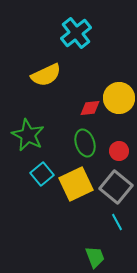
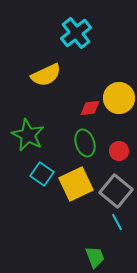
cyan square: rotated 15 degrees counterclockwise
gray square: moved 4 px down
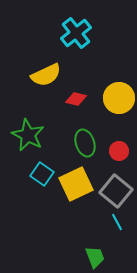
red diamond: moved 14 px left, 9 px up; rotated 20 degrees clockwise
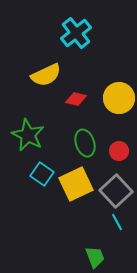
gray square: rotated 8 degrees clockwise
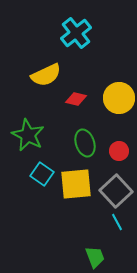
yellow square: rotated 20 degrees clockwise
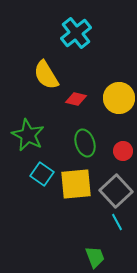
yellow semicircle: rotated 84 degrees clockwise
red circle: moved 4 px right
